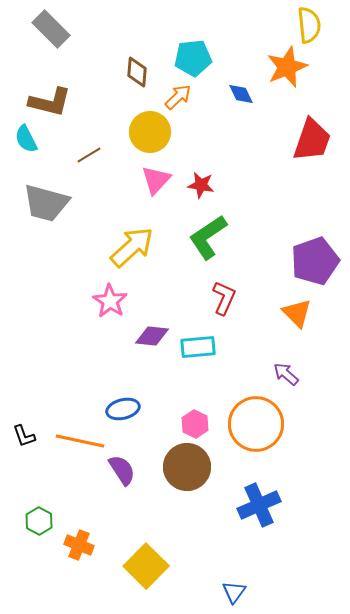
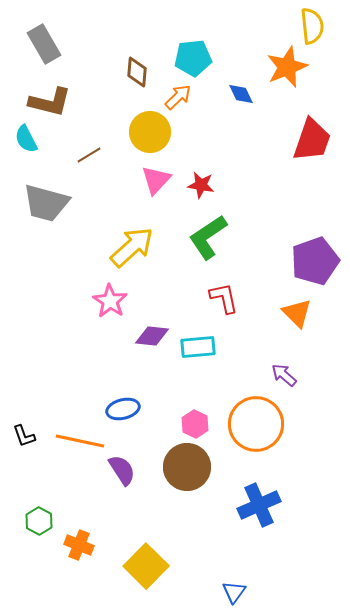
yellow semicircle: moved 3 px right, 1 px down
gray rectangle: moved 7 px left, 15 px down; rotated 15 degrees clockwise
red L-shape: rotated 36 degrees counterclockwise
purple arrow: moved 2 px left, 1 px down
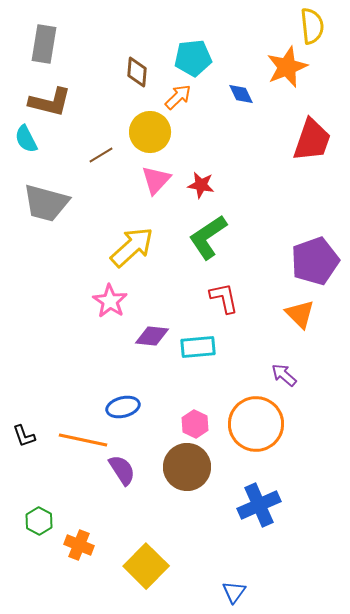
gray rectangle: rotated 39 degrees clockwise
brown line: moved 12 px right
orange triangle: moved 3 px right, 1 px down
blue ellipse: moved 2 px up
orange line: moved 3 px right, 1 px up
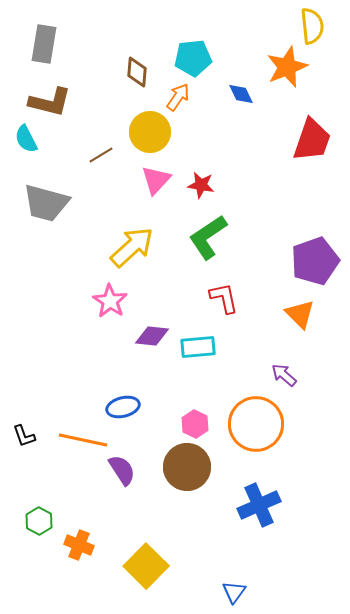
orange arrow: rotated 12 degrees counterclockwise
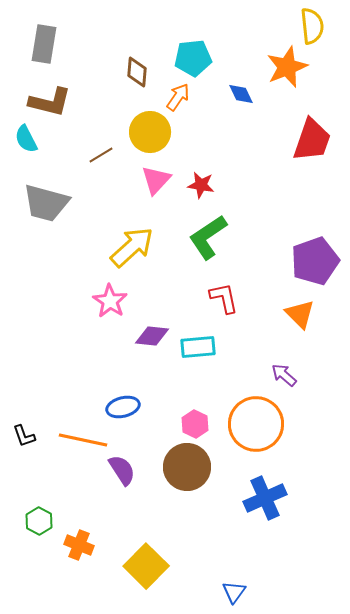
blue cross: moved 6 px right, 7 px up
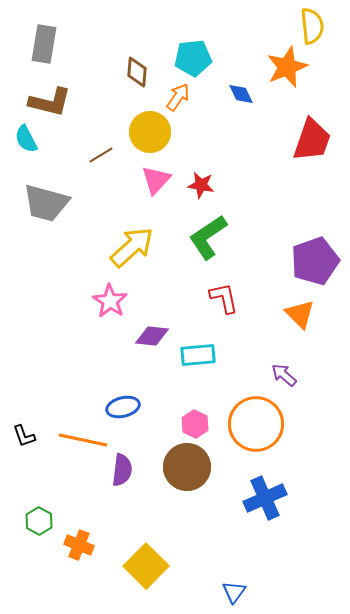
cyan rectangle: moved 8 px down
purple semicircle: rotated 40 degrees clockwise
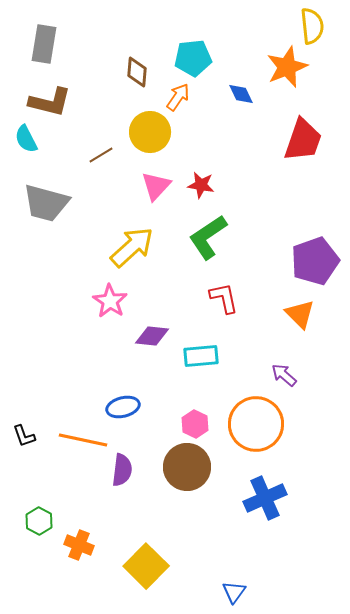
red trapezoid: moved 9 px left
pink triangle: moved 6 px down
cyan rectangle: moved 3 px right, 1 px down
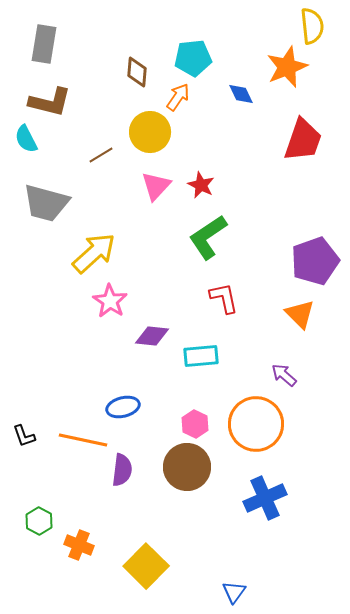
red star: rotated 16 degrees clockwise
yellow arrow: moved 38 px left, 6 px down
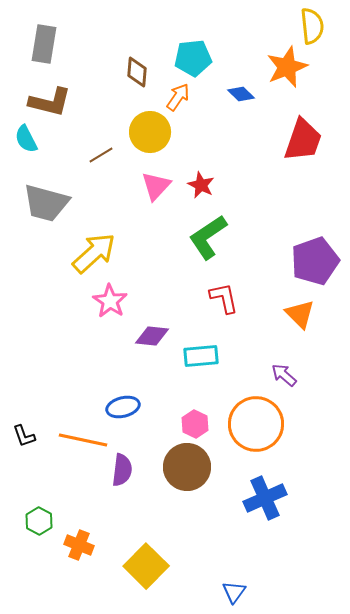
blue diamond: rotated 20 degrees counterclockwise
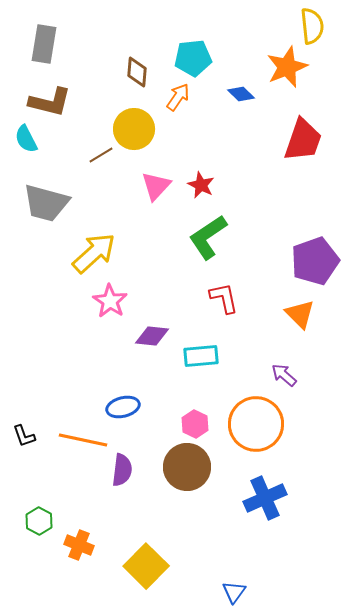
yellow circle: moved 16 px left, 3 px up
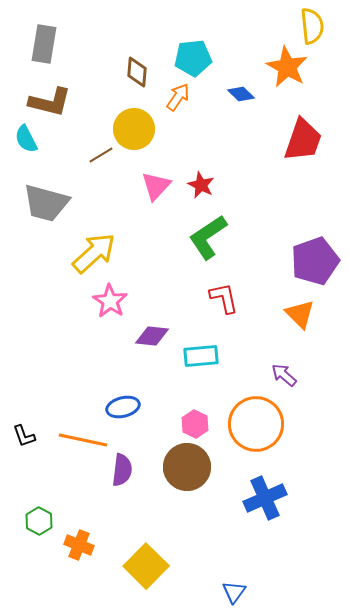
orange star: rotated 21 degrees counterclockwise
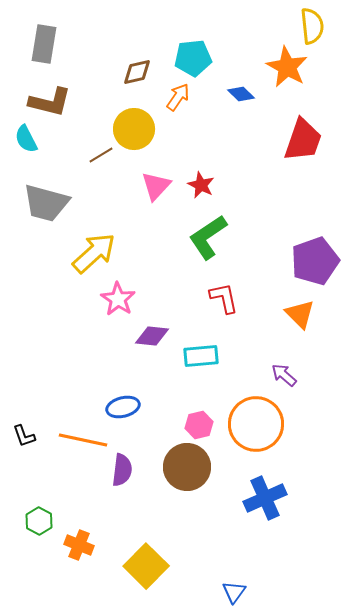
brown diamond: rotated 72 degrees clockwise
pink star: moved 8 px right, 2 px up
pink hexagon: moved 4 px right, 1 px down; rotated 20 degrees clockwise
